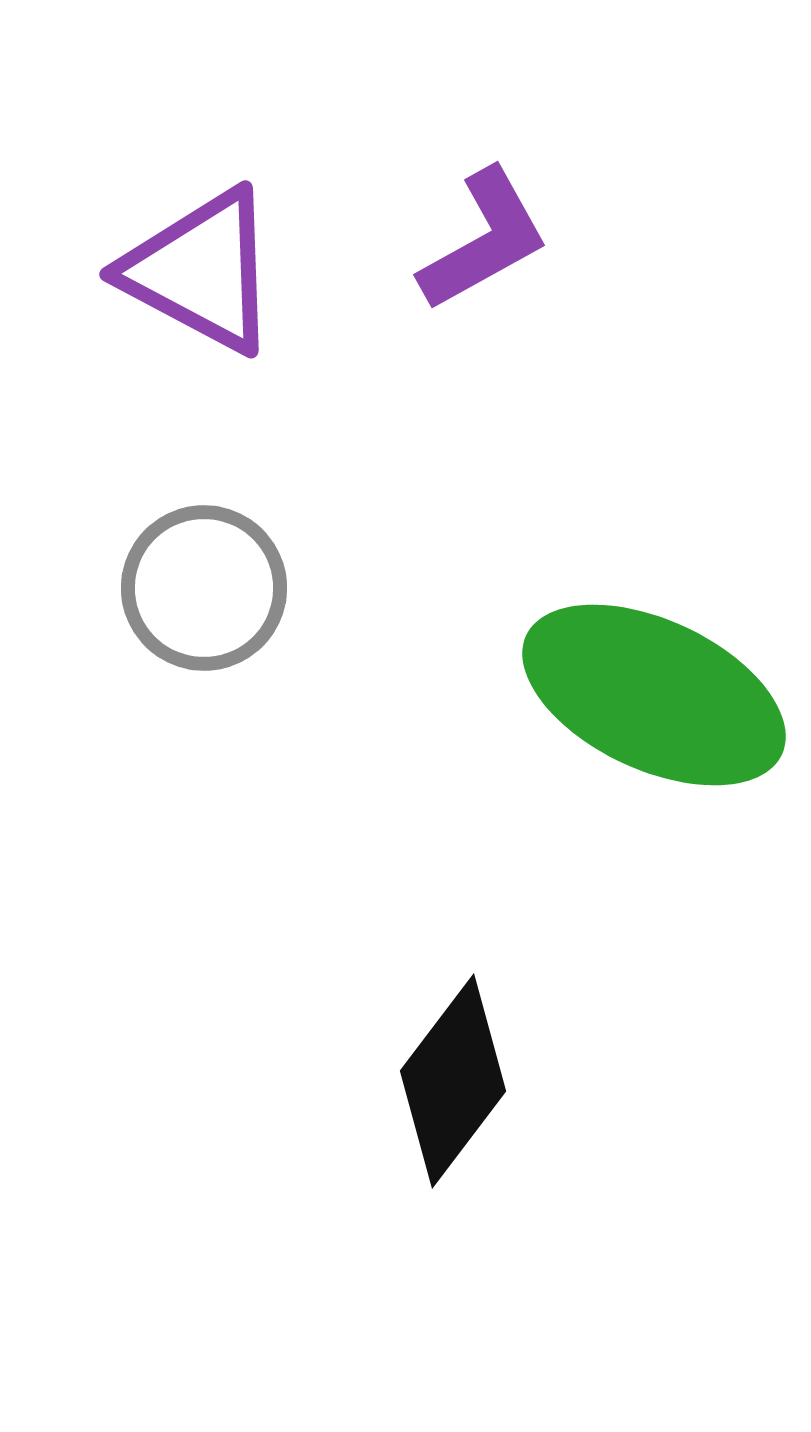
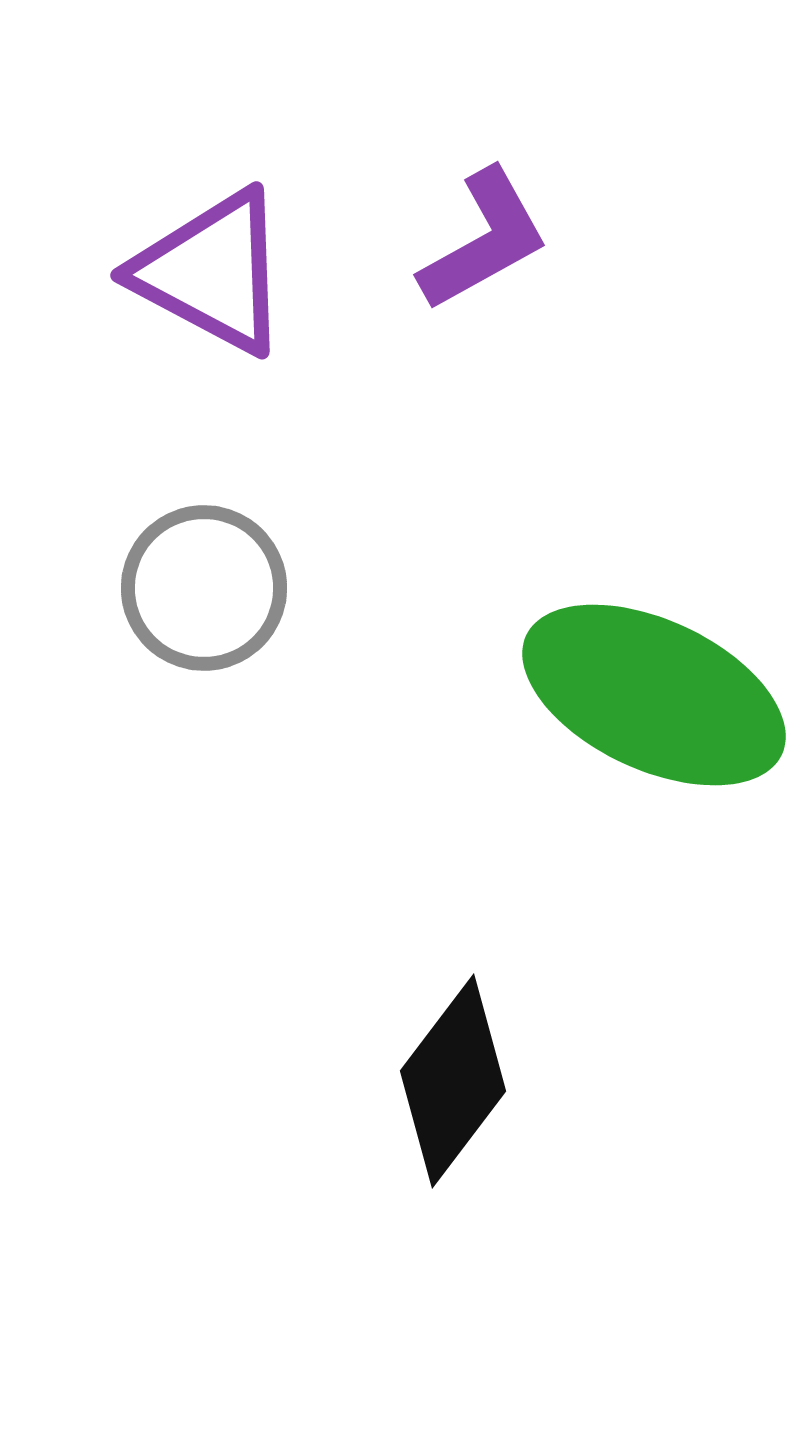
purple triangle: moved 11 px right, 1 px down
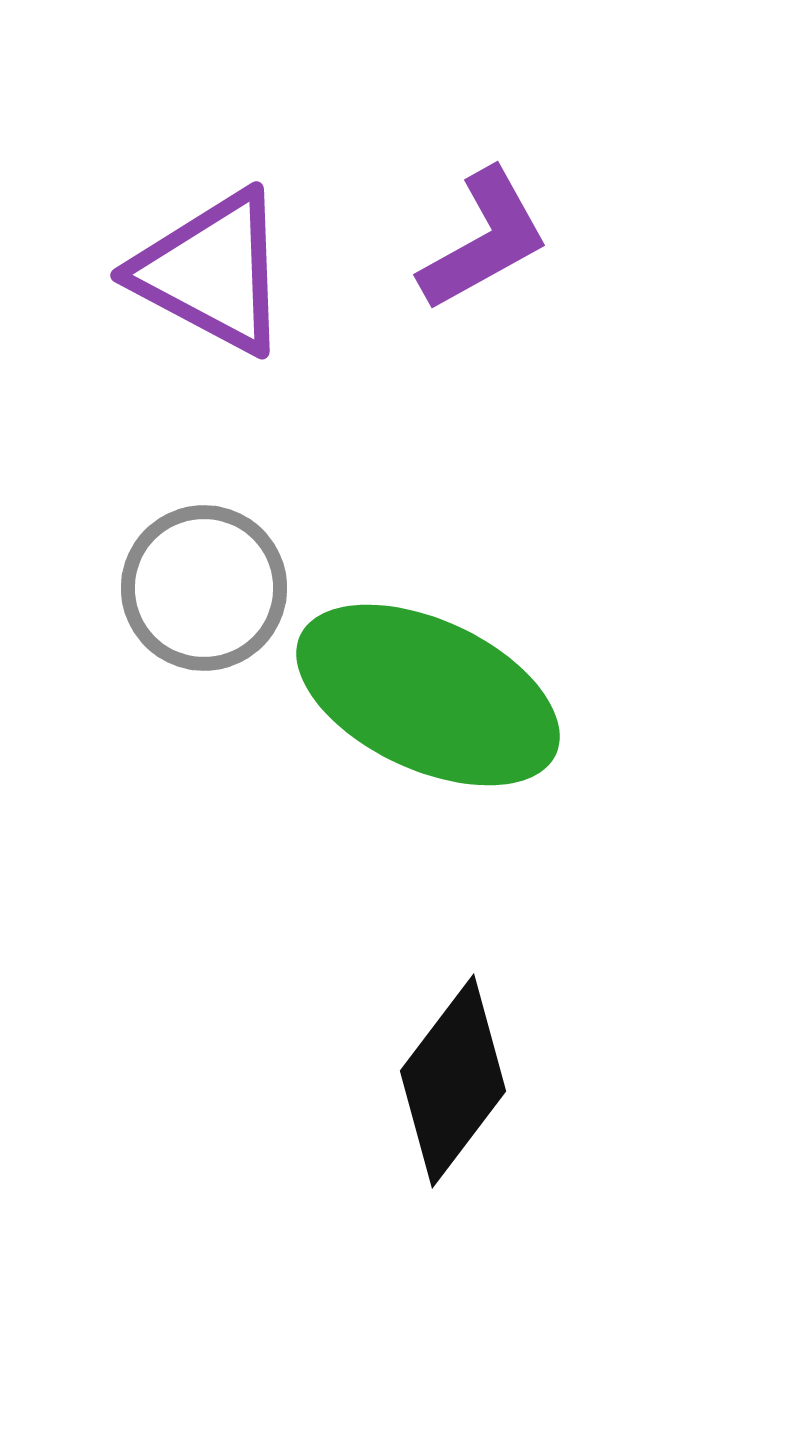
green ellipse: moved 226 px left
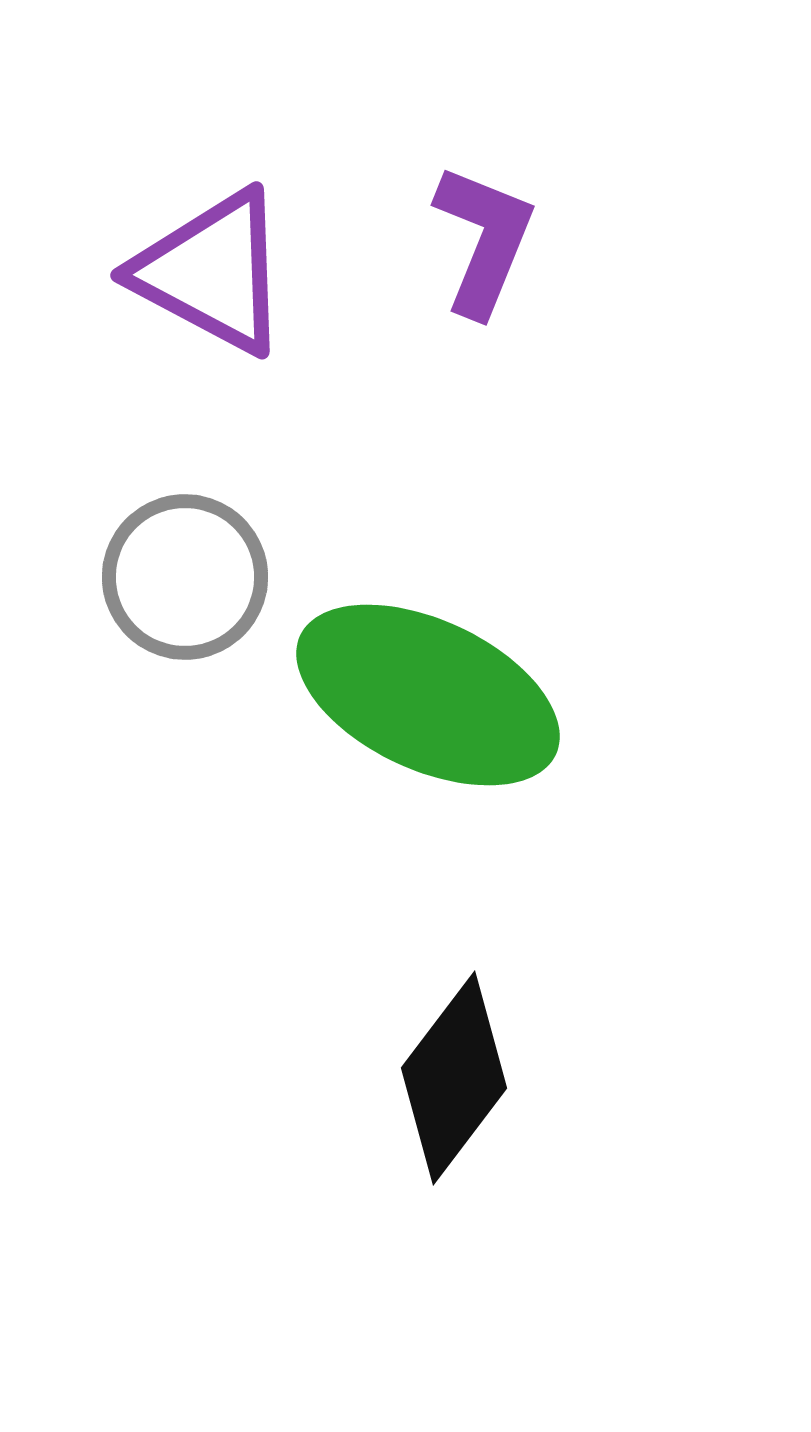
purple L-shape: rotated 39 degrees counterclockwise
gray circle: moved 19 px left, 11 px up
black diamond: moved 1 px right, 3 px up
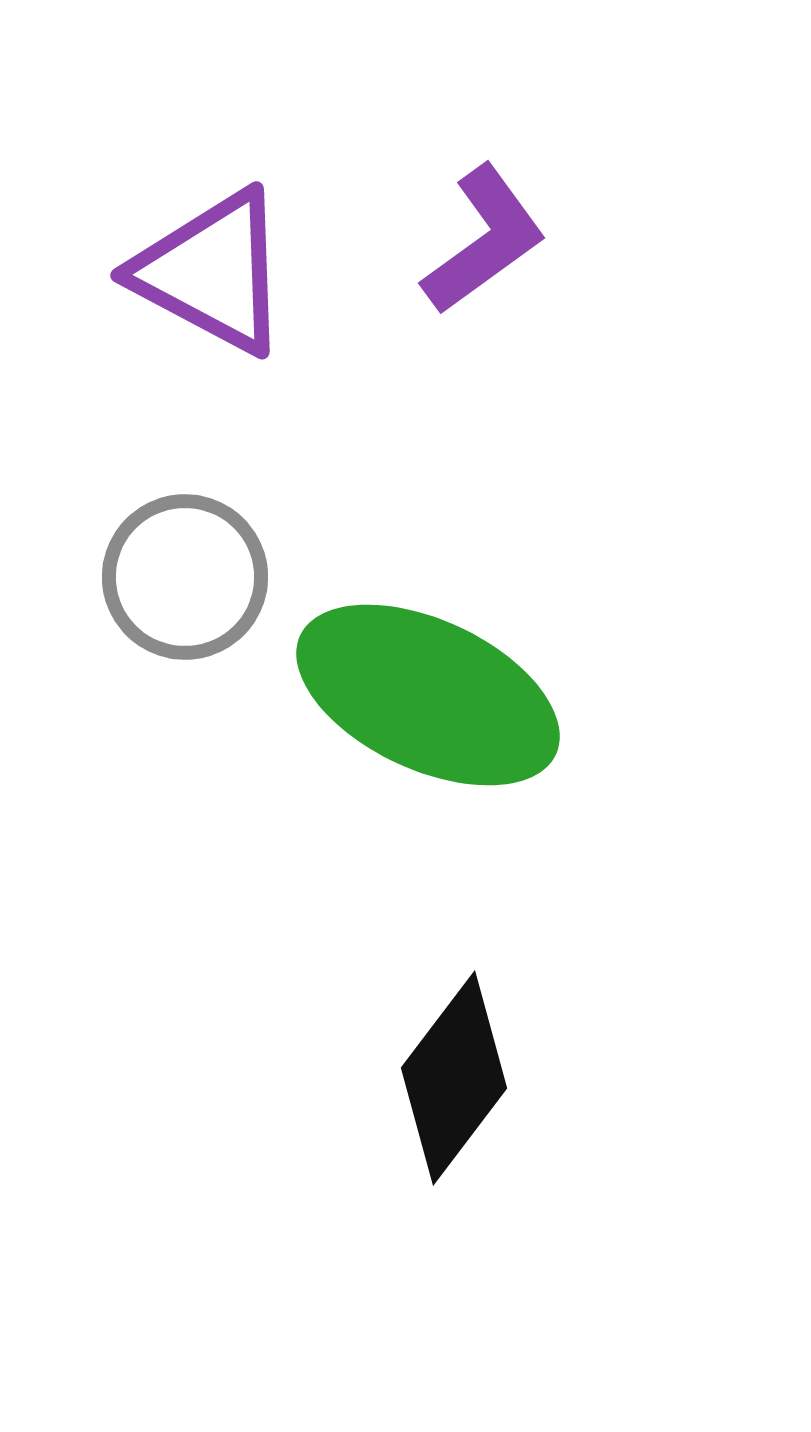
purple L-shape: rotated 32 degrees clockwise
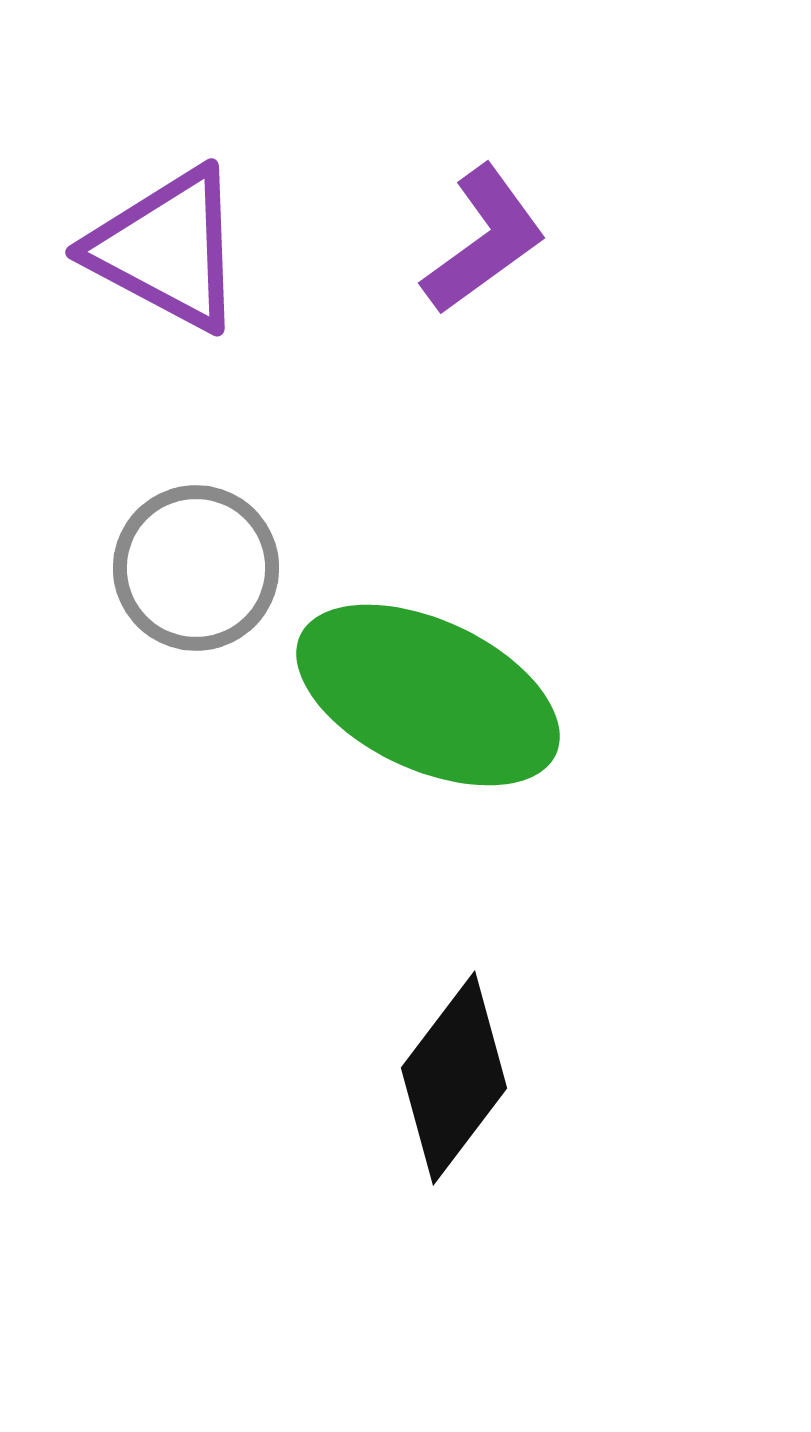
purple triangle: moved 45 px left, 23 px up
gray circle: moved 11 px right, 9 px up
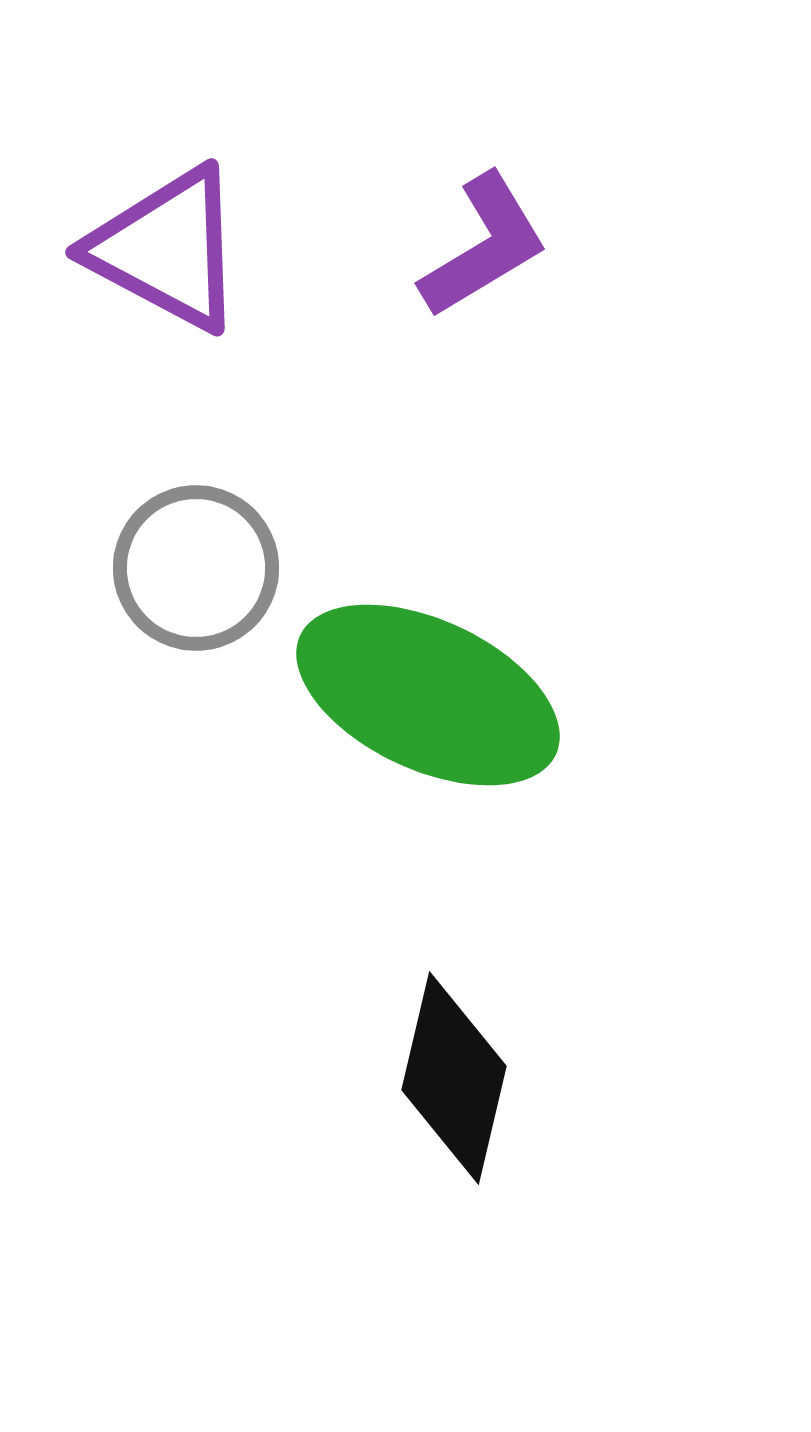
purple L-shape: moved 6 px down; rotated 5 degrees clockwise
black diamond: rotated 24 degrees counterclockwise
